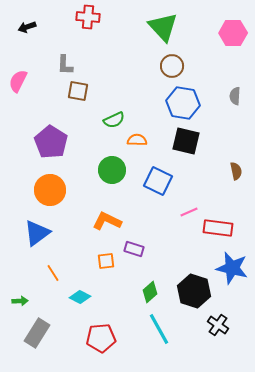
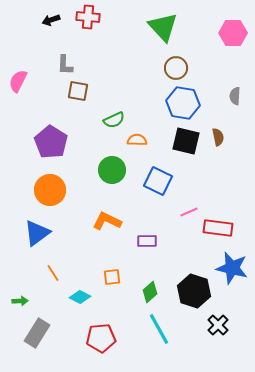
black arrow: moved 24 px right, 7 px up
brown circle: moved 4 px right, 2 px down
brown semicircle: moved 18 px left, 34 px up
purple rectangle: moved 13 px right, 8 px up; rotated 18 degrees counterclockwise
orange square: moved 6 px right, 16 px down
black cross: rotated 10 degrees clockwise
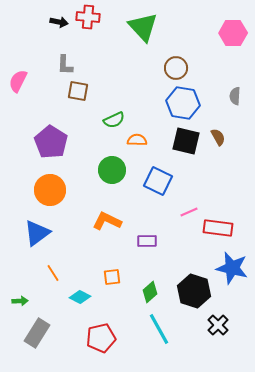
black arrow: moved 8 px right, 2 px down; rotated 150 degrees counterclockwise
green triangle: moved 20 px left
brown semicircle: rotated 18 degrees counterclockwise
red pentagon: rotated 8 degrees counterclockwise
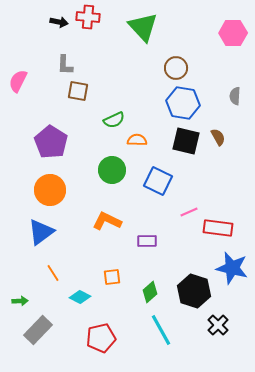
blue triangle: moved 4 px right, 1 px up
cyan line: moved 2 px right, 1 px down
gray rectangle: moved 1 px right, 3 px up; rotated 12 degrees clockwise
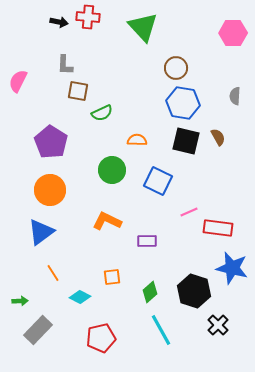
green semicircle: moved 12 px left, 7 px up
